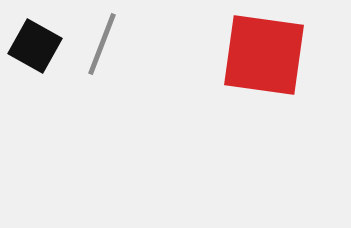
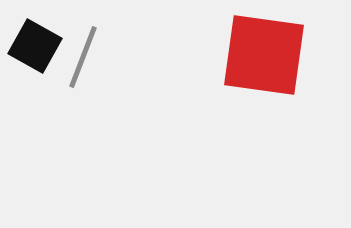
gray line: moved 19 px left, 13 px down
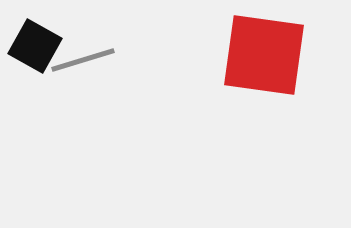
gray line: moved 3 px down; rotated 52 degrees clockwise
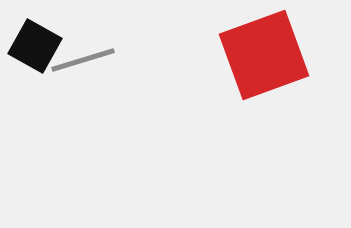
red square: rotated 28 degrees counterclockwise
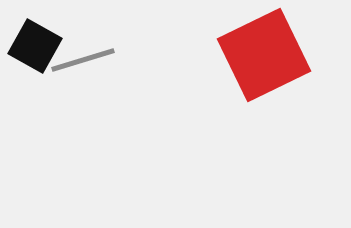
red square: rotated 6 degrees counterclockwise
